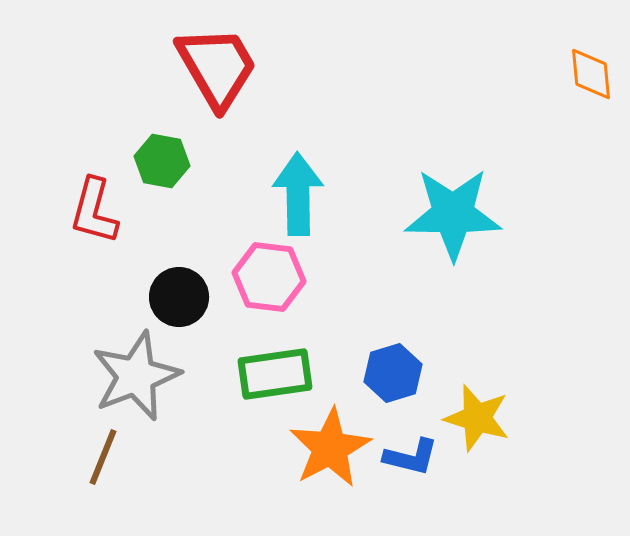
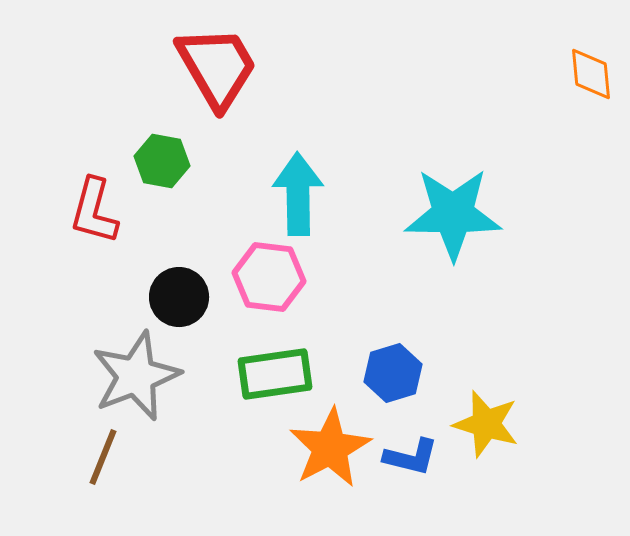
yellow star: moved 9 px right, 6 px down
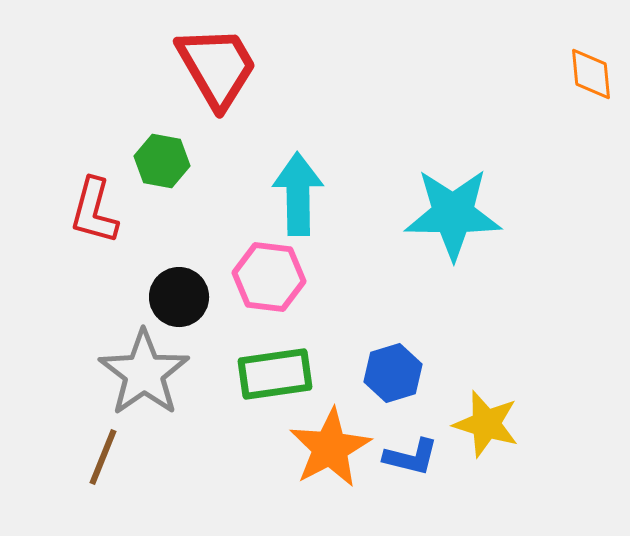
gray star: moved 8 px right, 3 px up; rotated 14 degrees counterclockwise
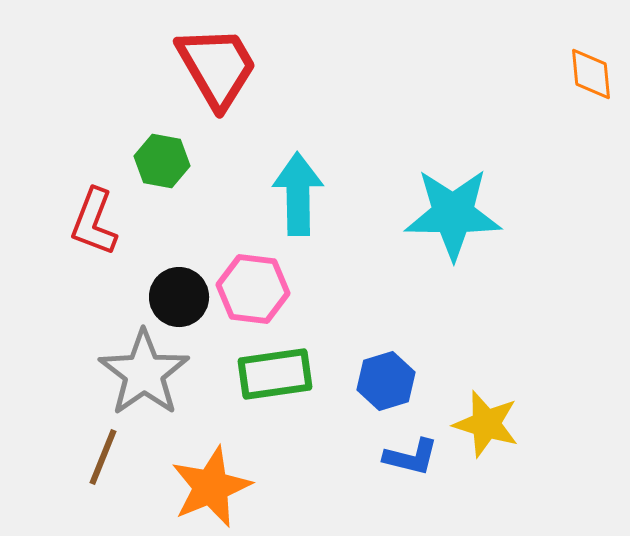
red L-shape: moved 11 px down; rotated 6 degrees clockwise
pink hexagon: moved 16 px left, 12 px down
blue hexagon: moved 7 px left, 8 px down
orange star: moved 119 px left, 39 px down; rotated 6 degrees clockwise
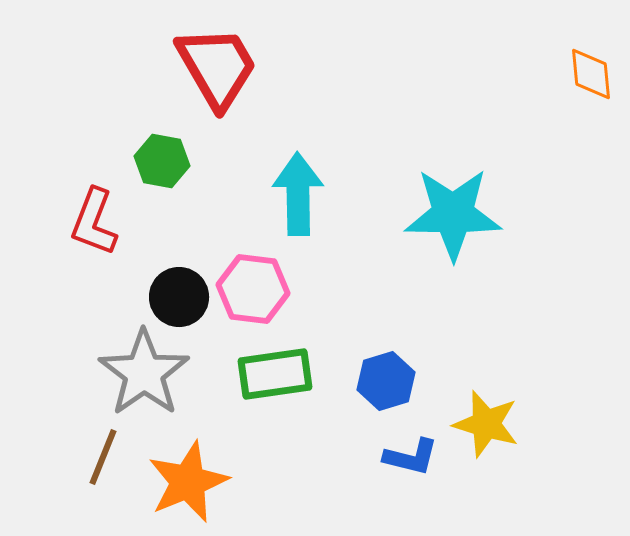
orange star: moved 23 px left, 5 px up
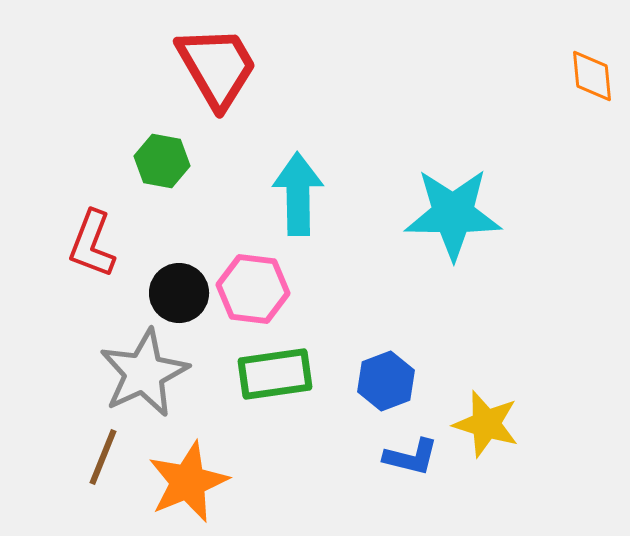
orange diamond: moved 1 px right, 2 px down
red L-shape: moved 2 px left, 22 px down
black circle: moved 4 px up
gray star: rotated 10 degrees clockwise
blue hexagon: rotated 4 degrees counterclockwise
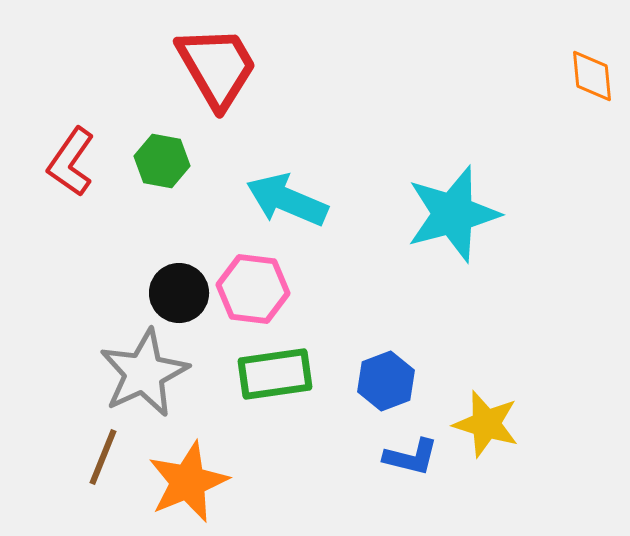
cyan arrow: moved 11 px left, 6 px down; rotated 66 degrees counterclockwise
cyan star: rotated 16 degrees counterclockwise
red L-shape: moved 21 px left, 82 px up; rotated 14 degrees clockwise
